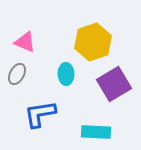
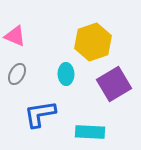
pink triangle: moved 10 px left, 6 px up
cyan rectangle: moved 6 px left
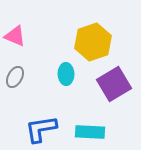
gray ellipse: moved 2 px left, 3 px down
blue L-shape: moved 1 px right, 15 px down
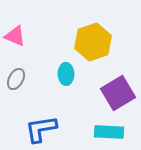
gray ellipse: moved 1 px right, 2 px down
purple square: moved 4 px right, 9 px down
cyan rectangle: moved 19 px right
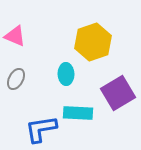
cyan rectangle: moved 31 px left, 19 px up
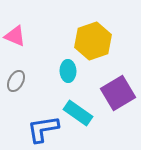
yellow hexagon: moved 1 px up
cyan ellipse: moved 2 px right, 3 px up
gray ellipse: moved 2 px down
cyan rectangle: rotated 32 degrees clockwise
blue L-shape: moved 2 px right
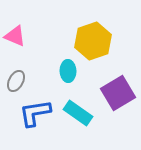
blue L-shape: moved 8 px left, 16 px up
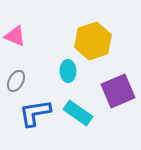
purple square: moved 2 px up; rotated 8 degrees clockwise
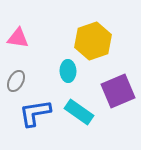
pink triangle: moved 3 px right, 2 px down; rotated 15 degrees counterclockwise
cyan rectangle: moved 1 px right, 1 px up
